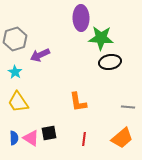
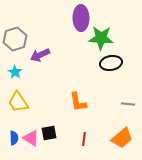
black ellipse: moved 1 px right, 1 px down
gray line: moved 3 px up
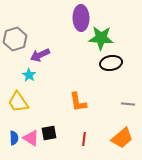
cyan star: moved 14 px right, 3 px down
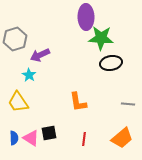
purple ellipse: moved 5 px right, 1 px up
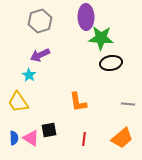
gray hexagon: moved 25 px right, 18 px up
black square: moved 3 px up
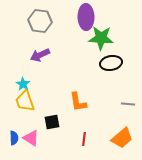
gray hexagon: rotated 25 degrees clockwise
cyan star: moved 6 px left, 9 px down
yellow trapezoid: moved 7 px right, 1 px up; rotated 15 degrees clockwise
black square: moved 3 px right, 8 px up
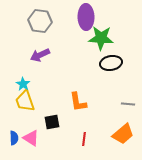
orange trapezoid: moved 1 px right, 4 px up
